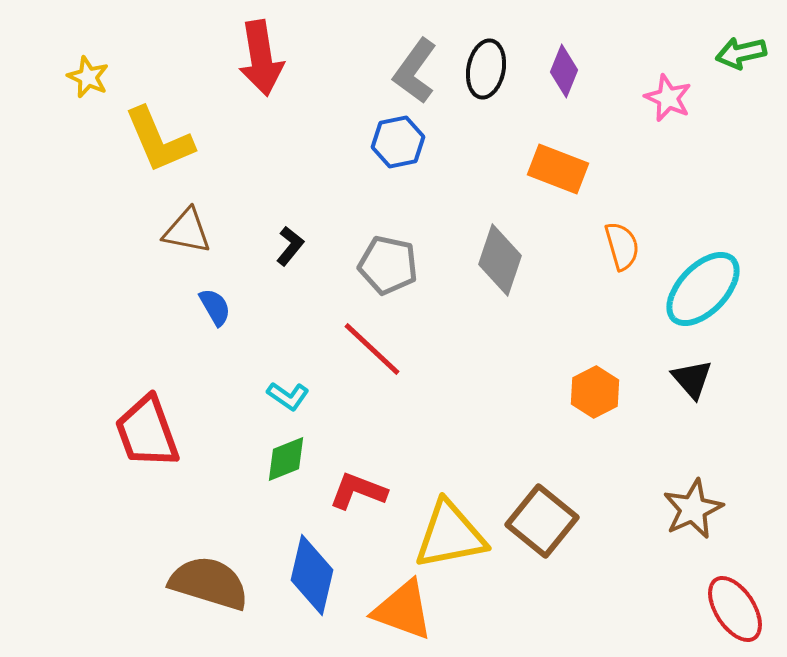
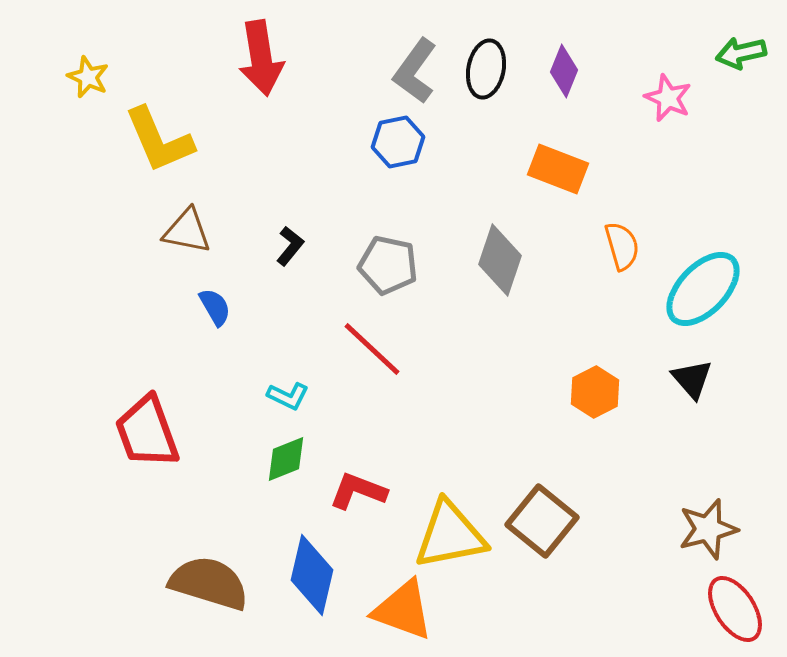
cyan L-shape: rotated 9 degrees counterclockwise
brown star: moved 15 px right, 20 px down; rotated 10 degrees clockwise
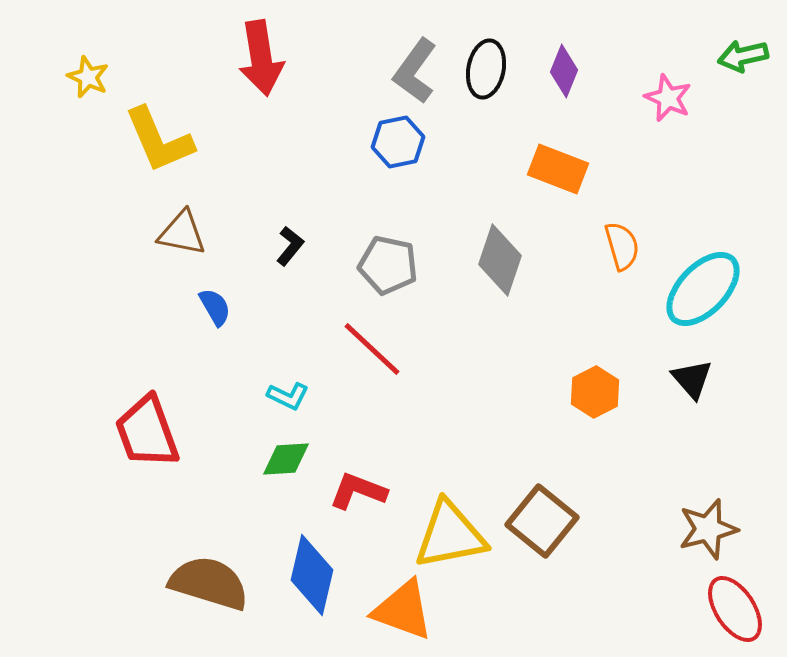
green arrow: moved 2 px right, 3 px down
brown triangle: moved 5 px left, 2 px down
green diamond: rotated 18 degrees clockwise
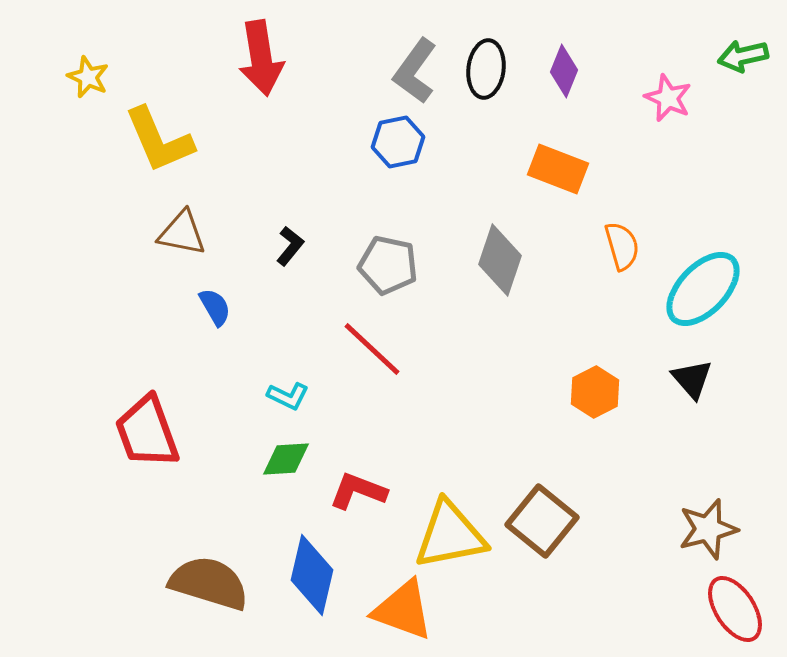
black ellipse: rotated 4 degrees counterclockwise
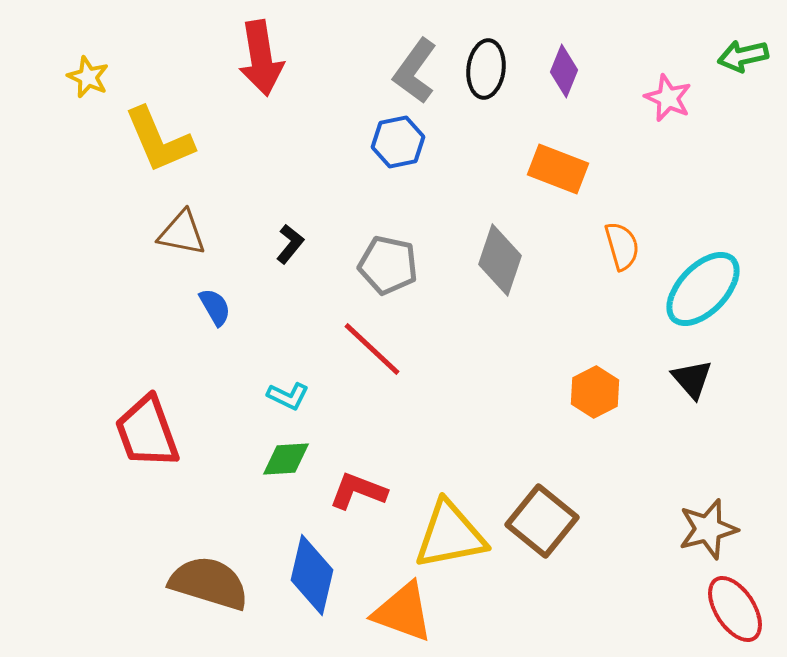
black L-shape: moved 2 px up
orange triangle: moved 2 px down
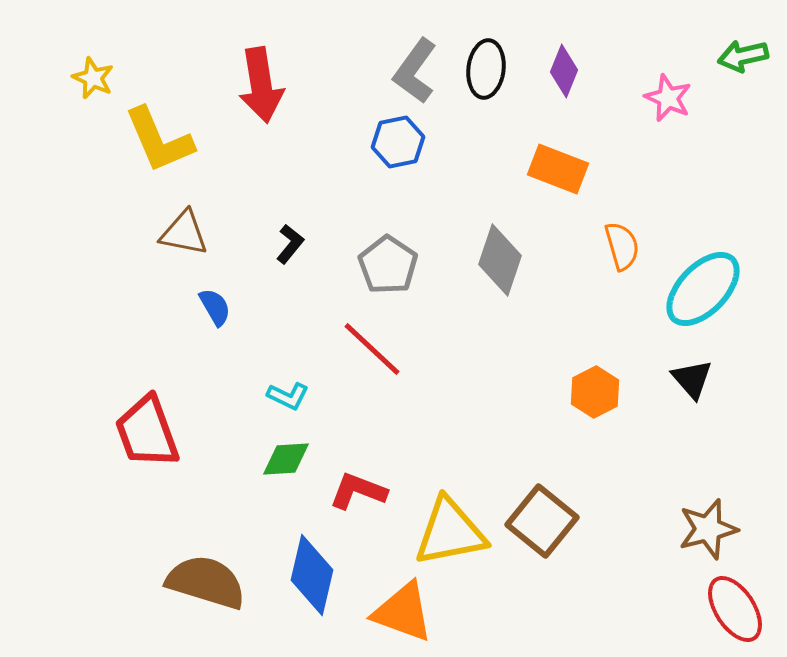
red arrow: moved 27 px down
yellow star: moved 5 px right, 1 px down
brown triangle: moved 2 px right
gray pentagon: rotated 22 degrees clockwise
yellow triangle: moved 3 px up
brown semicircle: moved 3 px left, 1 px up
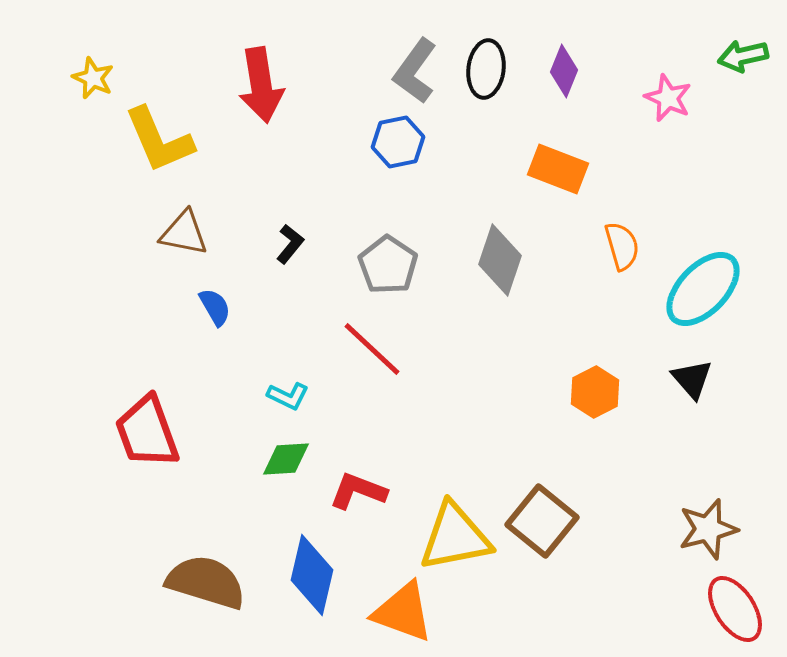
yellow triangle: moved 5 px right, 5 px down
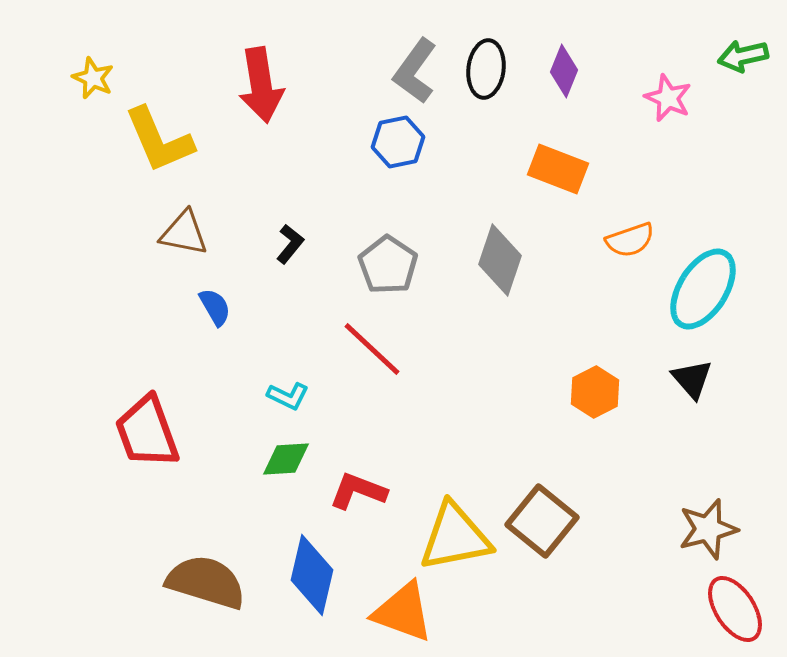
orange semicircle: moved 8 px right, 6 px up; rotated 87 degrees clockwise
cyan ellipse: rotated 12 degrees counterclockwise
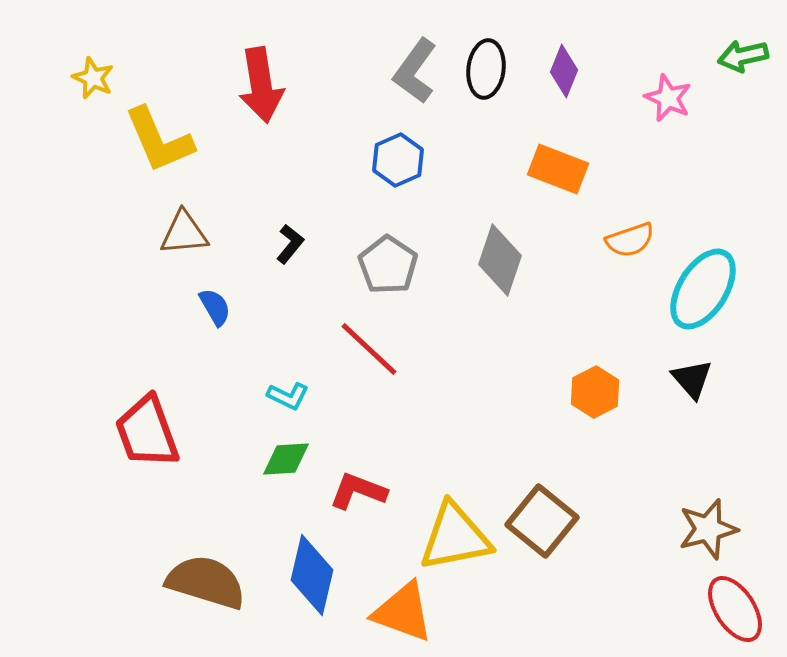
blue hexagon: moved 18 px down; rotated 12 degrees counterclockwise
brown triangle: rotated 16 degrees counterclockwise
red line: moved 3 px left
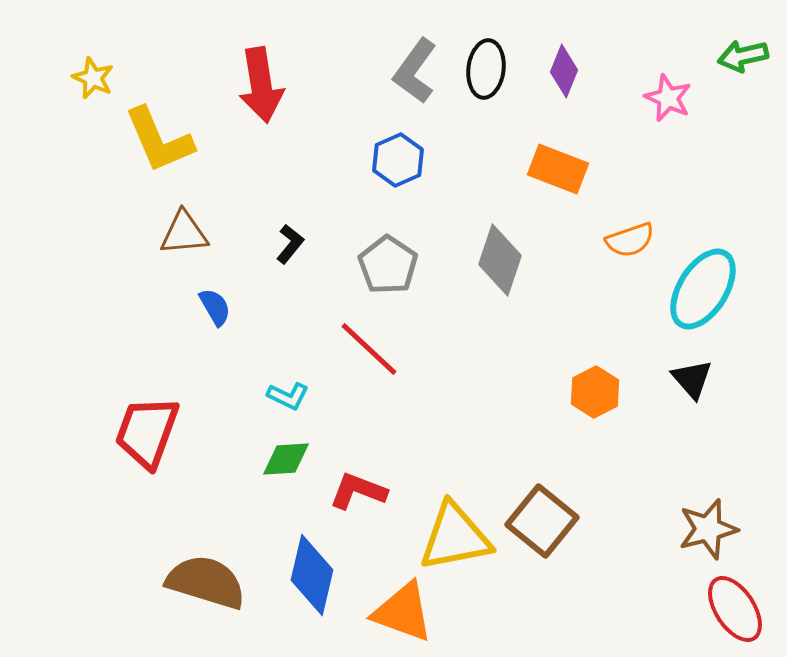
red trapezoid: rotated 40 degrees clockwise
